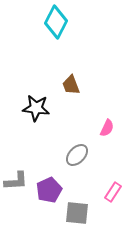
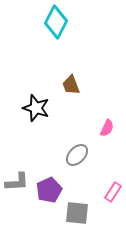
black star: rotated 12 degrees clockwise
gray L-shape: moved 1 px right, 1 px down
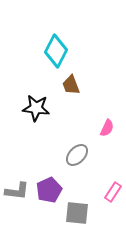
cyan diamond: moved 29 px down
black star: rotated 12 degrees counterclockwise
gray L-shape: moved 9 px down; rotated 10 degrees clockwise
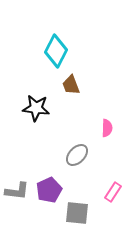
pink semicircle: rotated 24 degrees counterclockwise
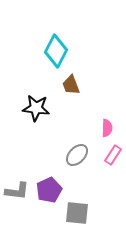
pink rectangle: moved 37 px up
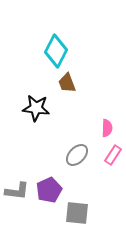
brown trapezoid: moved 4 px left, 2 px up
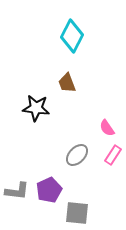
cyan diamond: moved 16 px right, 15 px up
pink semicircle: rotated 144 degrees clockwise
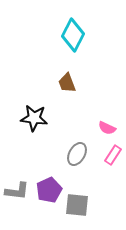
cyan diamond: moved 1 px right, 1 px up
black star: moved 2 px left, 10 px down
pink semicircle: rotated 30 degrees counterclockwise
gray ellipse: moved 1 px up; rotated 15 degrees counterclockwise
gray square: moved 8 px up
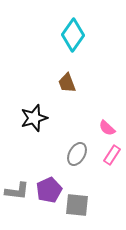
cyan diamond: rotated 8 degrees clockwise
black star: rotated 24 degrees counterclockwise
pink semicircle: rotated 18 degrees clockwise
pink rectangle: moved 1 px left
